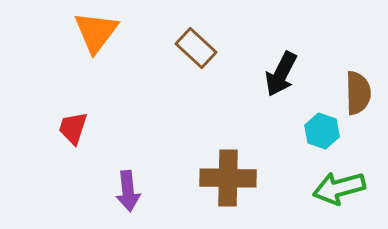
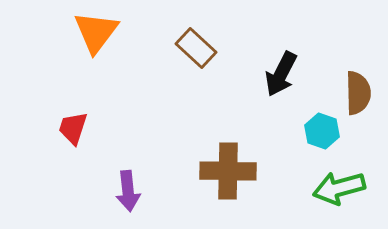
brown cross: moved 7 px up
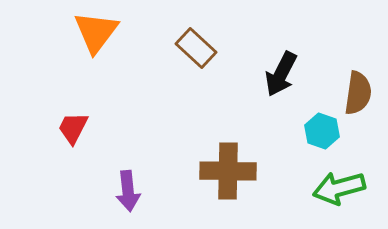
brown semicircle: rotated 9 degrees clockwise
red trapezoid: rotated 9 degrees clockwise
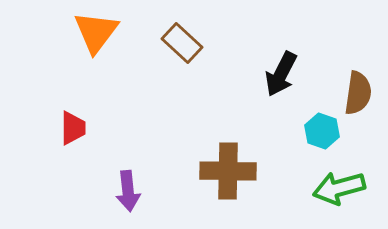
brown rectangle: moved 14 px left, 5 px up
red trapezoid: rotated 153 degrees clockwise
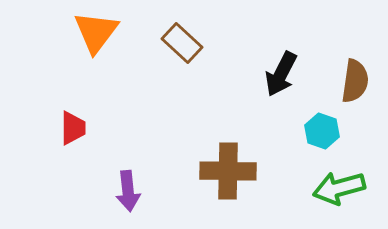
brown semicircle: moved 3 px left, 12 px up
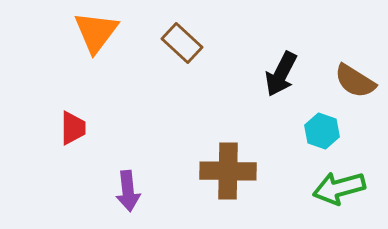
brown semicircle: rotated 114 degrees clockwise
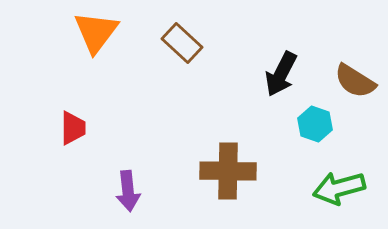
cyan hexagon: moved 7 px left, 7 px up
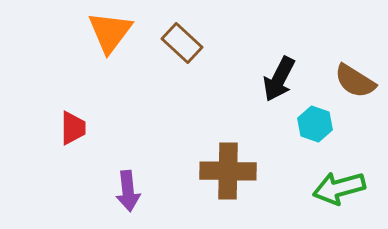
orange triangle: moved 14 px right
black arrow: moved 2 px left, 5 px down
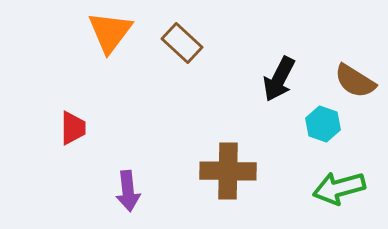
cyan hexagon: moved 8 px right
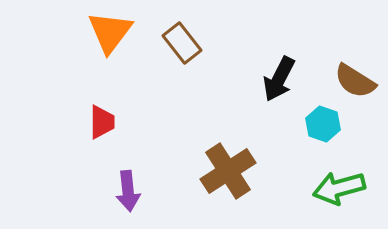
brown rectangle: rotated 9 degrees clockwise
red trapezoid: moved 29 px right, 6 px up
brown cross: rotated 34 degrees counterclockwise
